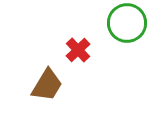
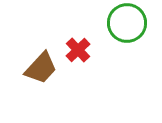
brown trapezoid: moved 6 px left, 17 px up; rotated 12 degrees clockwise
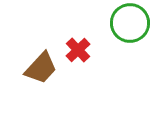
green circle: moved 3 px right
